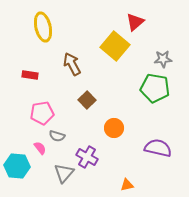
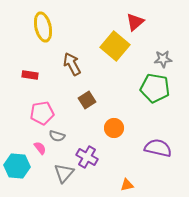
brown square: rotated 12 degrees clockwise
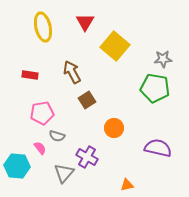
red triangle: moved 50 px left; rotated 18 degrees counterclockwise
brown arrow: moved 8 px down
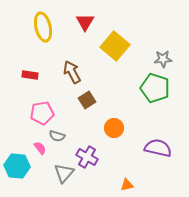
green pentagon: rotated 8 degrees clockwise
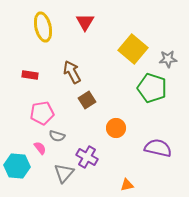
yellow square: moved 18 px right, 3 px down
gray star: moved 5 px right
green pentagon: moved 3 px left
orange circle: moved 2 px right
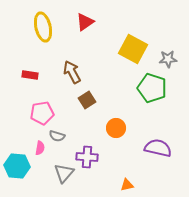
red triangle: rotated 24 degrees clockwise
yellow square: rotated 12 degrees counterclockwise
pink semicircle: rotated 48 degrees clockwise
purple cross: rotated 25 degrees counterclockwise
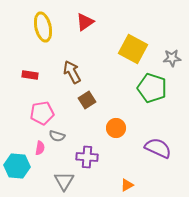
gray star: moved 4 px right, 1 px up
purple semicircle: rotated 12 degrees clockwise
gray triangle: moved 8 px down; rotated 10 degrees counterclockwise
orange triangle: rotated 16 degrees counterclockwise
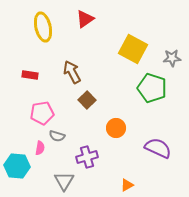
red triangle: moved 3 px up
brown square: rotated 12 degrees counterclockwise
purple cross: rotated 20 degrees counterclockwise
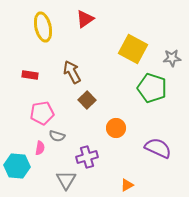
gray triangle: moved 2 px right, 1 px up
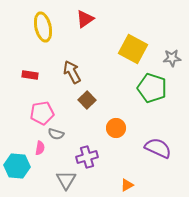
gray semicircle: moved 1 px left, 2 px up
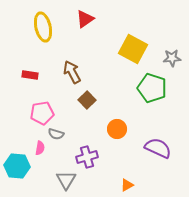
orange circle: moved 1 px right, 1 px down
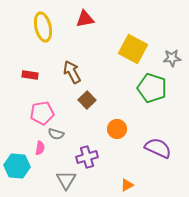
red triangle: rotated 24 degrees clockwise
